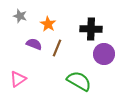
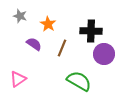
black cross: moved 2 px down
purple semicircle: rotated 14 degrees clockwise
brown line: moved 5 px right
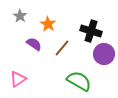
gray star: rotated 16 degrees clockwise
black cross: rotated 15 degrees clockwise
brown line: rotated 18 degrees clockwise
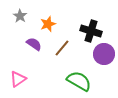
orange star: rotated 21 degrees clockwise
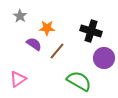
orange star: moved 1 px left, 4 px down; rotated 21 degrees clockwise
brown line: moved 5 px left, 3 px down
purple circle: moved 4 px down
